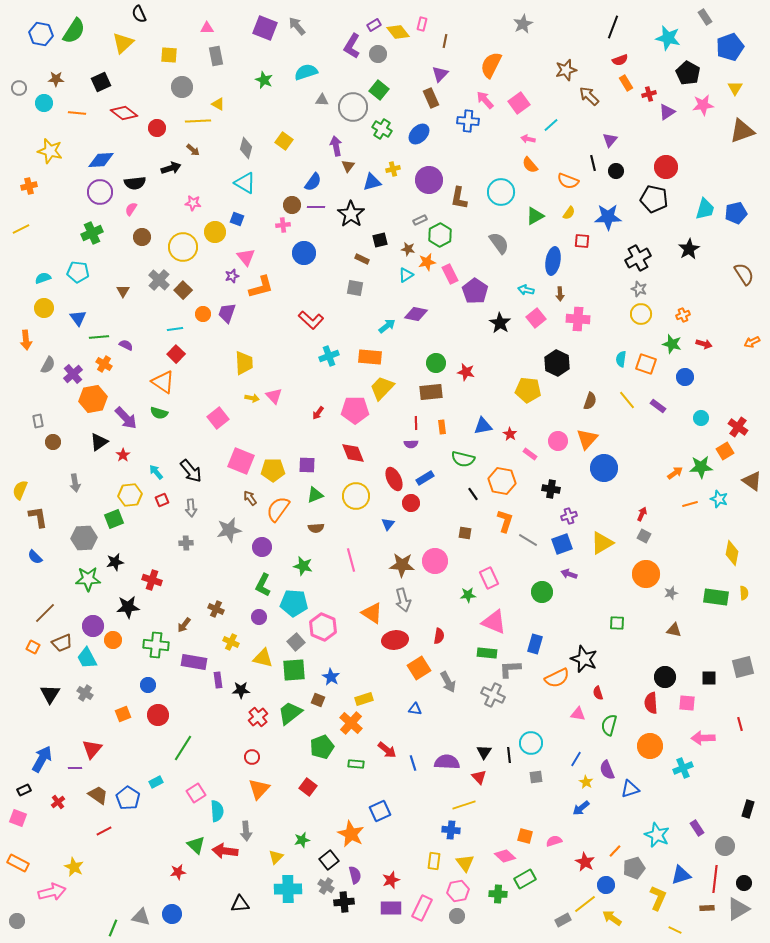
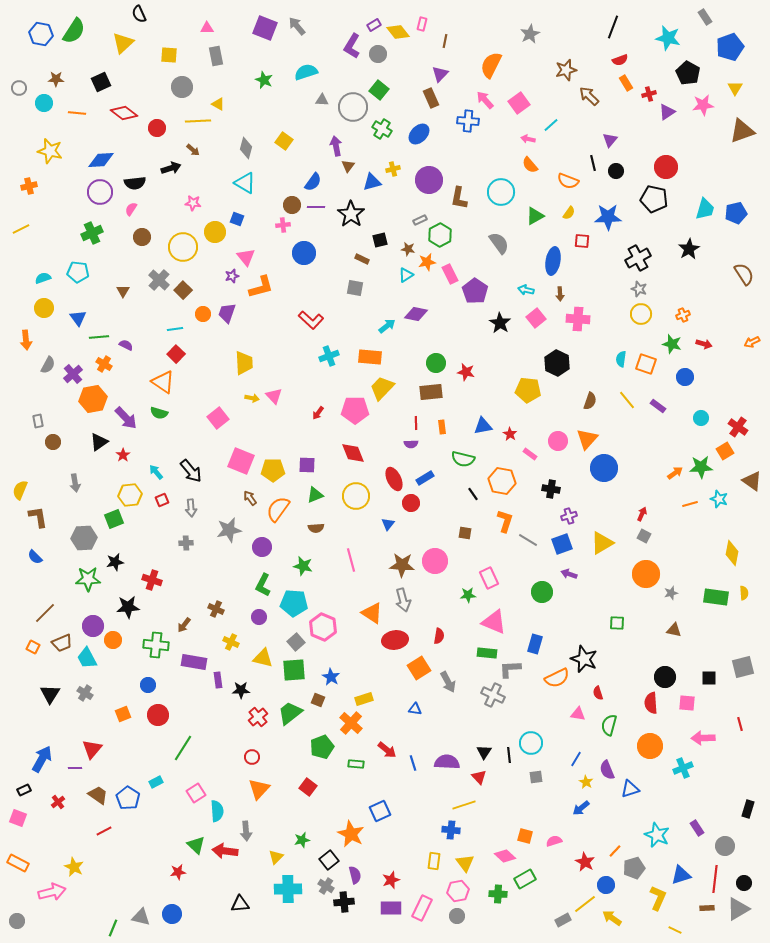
gray star at (523, 24): moved 7 px right, 10 px down
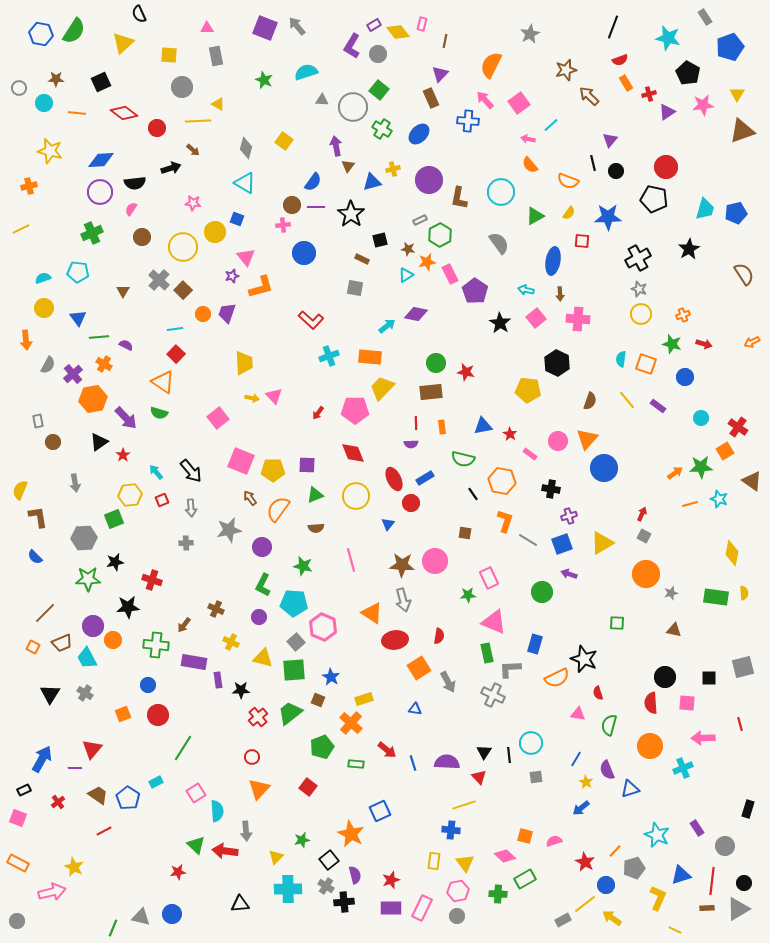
yellow triangle at (735, 88): moved 2 px right, 6 px down
green rectangle at (487, 653): rotated 72 degrees clockwise
red line at (715, 879): moved 3 px left, 2 px down
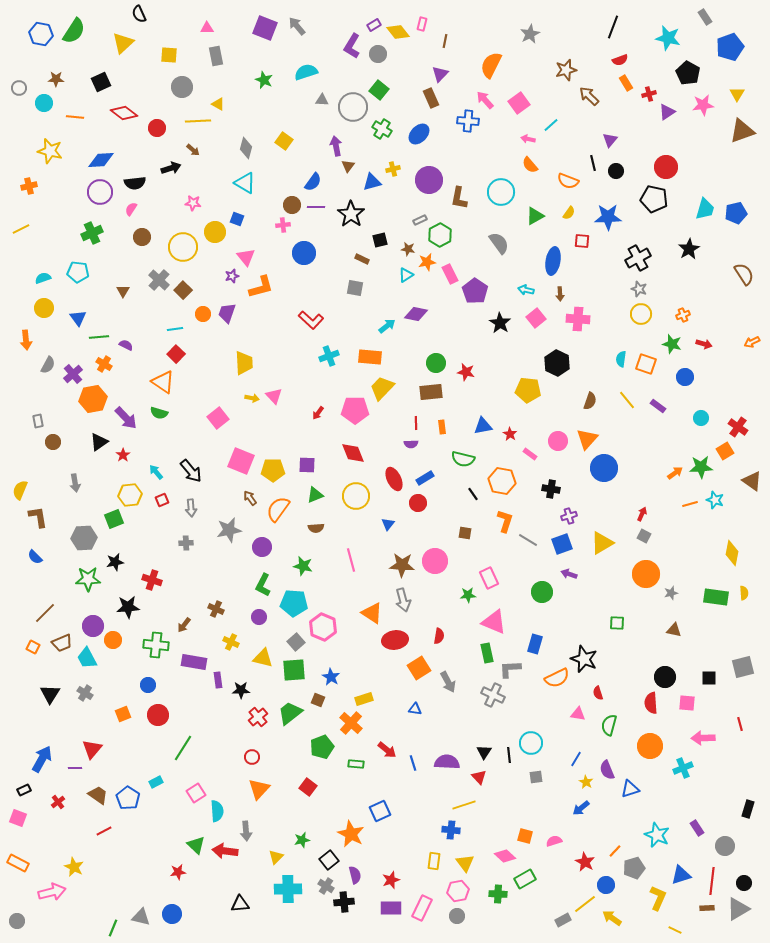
orange line at (77, 113): moved 2 px left, 4 px down
cyan star at (719, 499): moved 4 px left, 1 px down
red circle at (411, 503): moved 7 px right
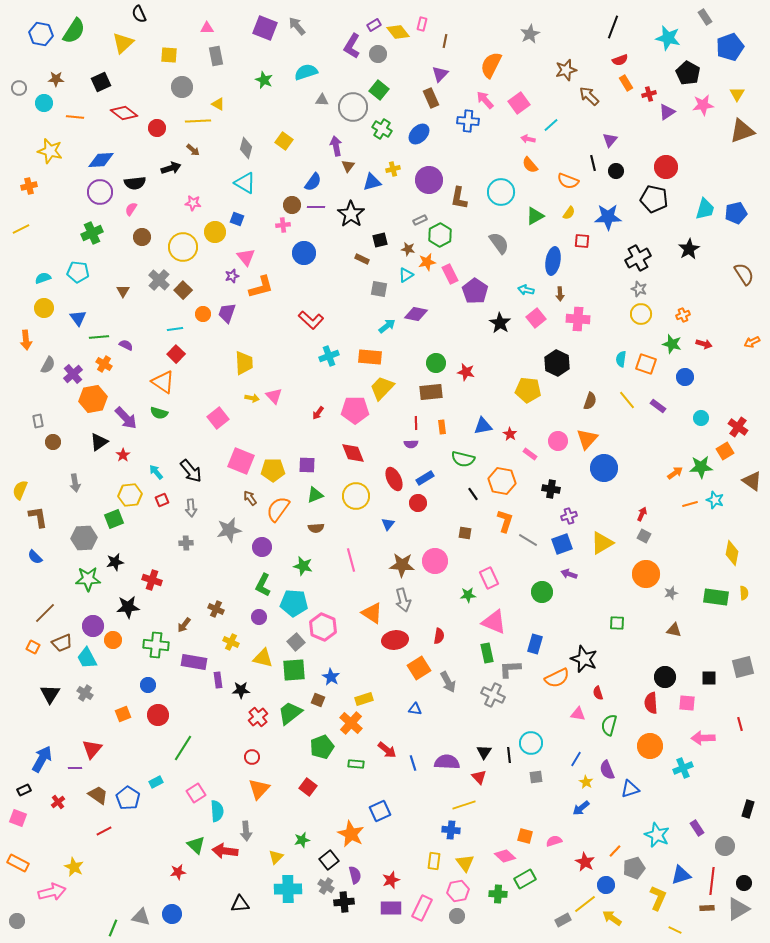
gray square at (355, 288): moved 24 px right, 1 px down
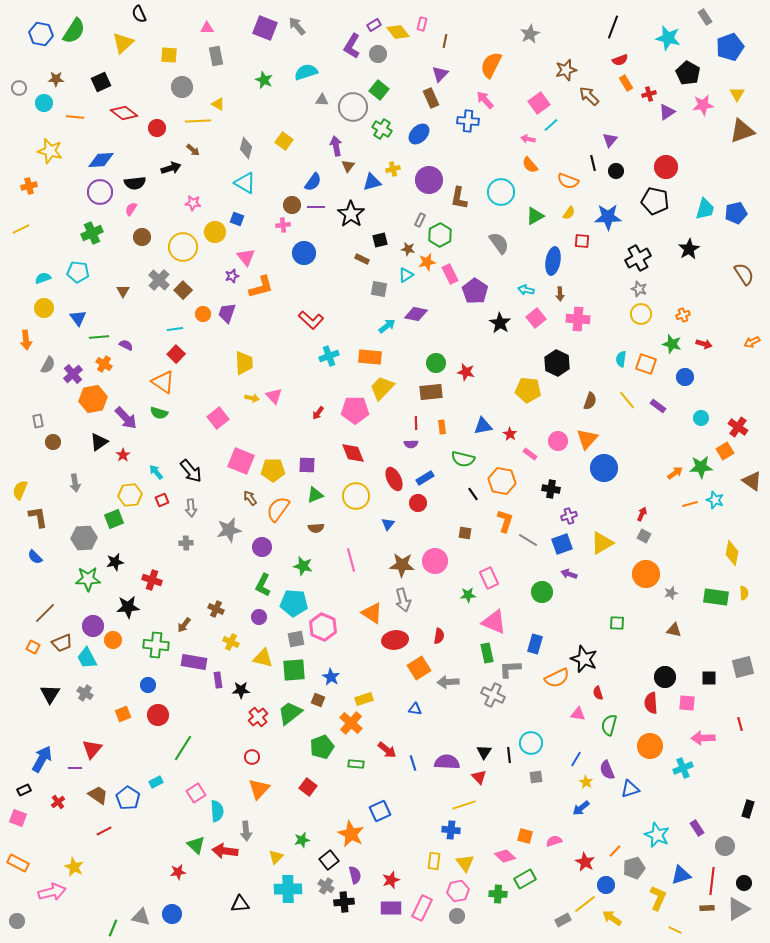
pink square at (519, 103): moved 20 px right
black pentagon at (654, 199): moved 1 px right, 2 px down
gray rectangle at (420, 220): rotated 40 degrees counterclockwise
gray square at (296, 642): moved 3 px up; rotated 30 degrees clockwise
gray arrow at (448, 682): rotated 115 degrees clockwise
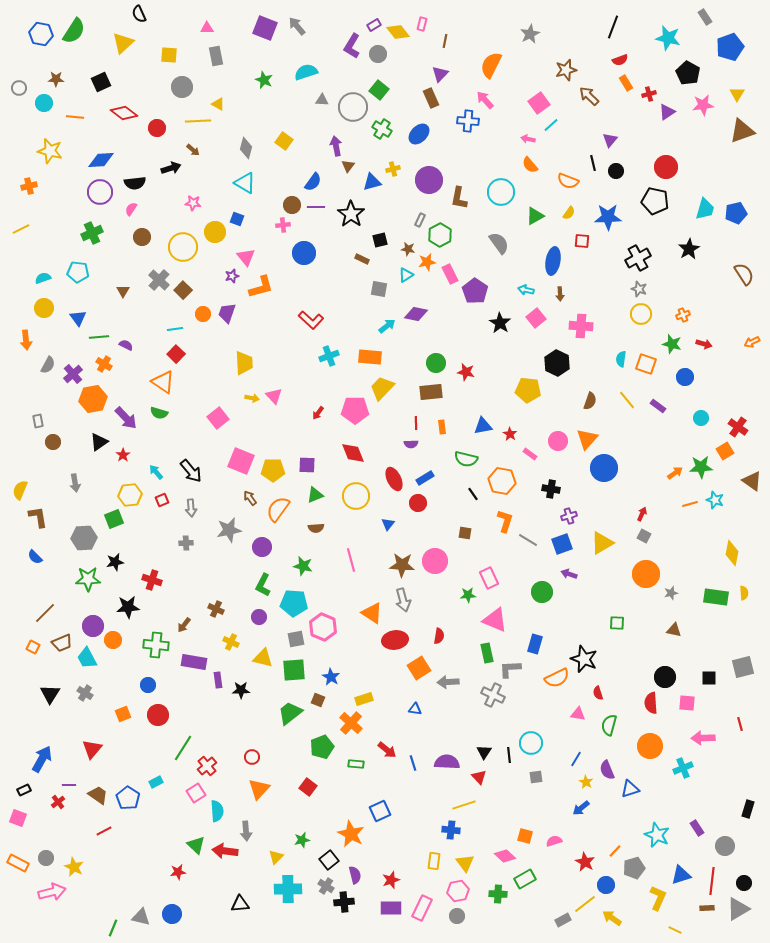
pink cross at (578, 319): moved 3 px right, 7 px down
green semicircle at (463, 459): moved 3 px right
pink triangle at (494, 622): moved 1 px right, 2 px up
red cross at (258, 717): moved 51 px left, 49 px down
purple line at (75, 768): moved 6 px left, 17 px down
gray circle at (17, 921): moved 29 px right, 63 px up
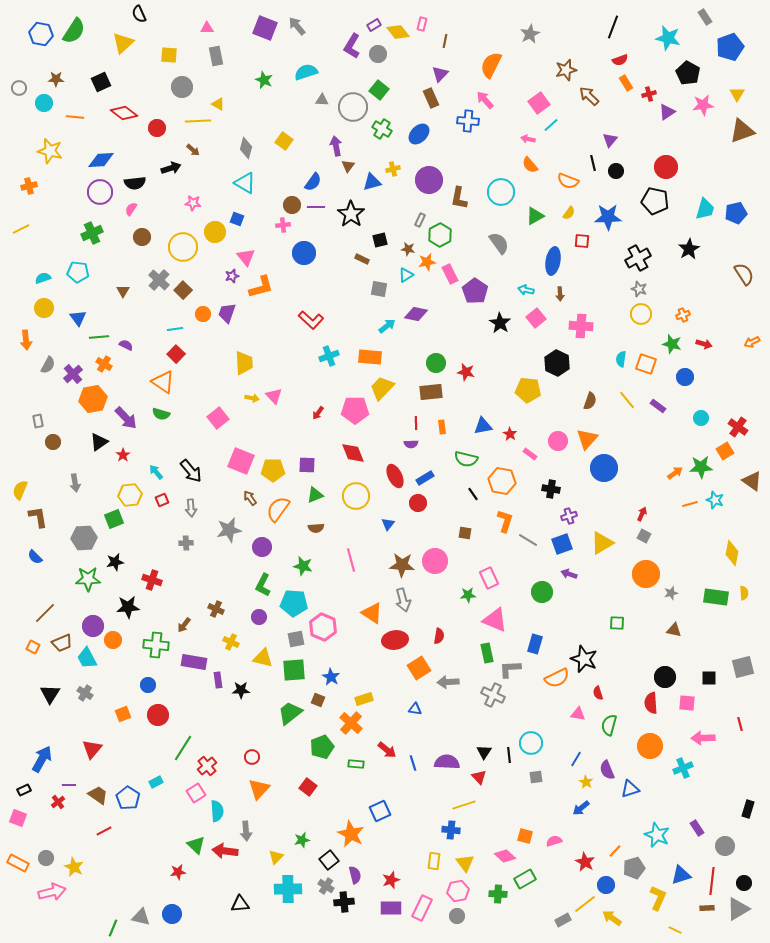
green semicircle at (159, 413): moved 2 px right, 1 px down
red ellipse at (394, 479): moved 1 px right, 3 px up
